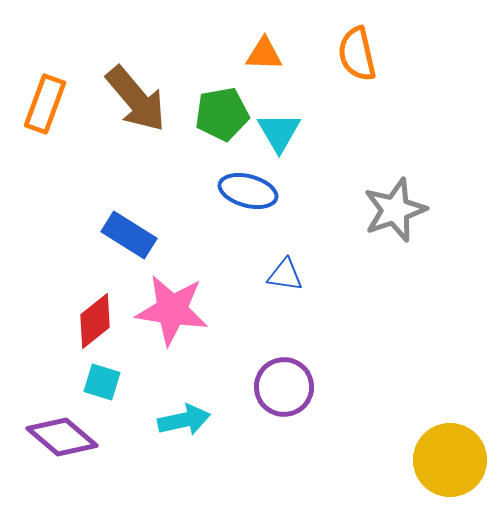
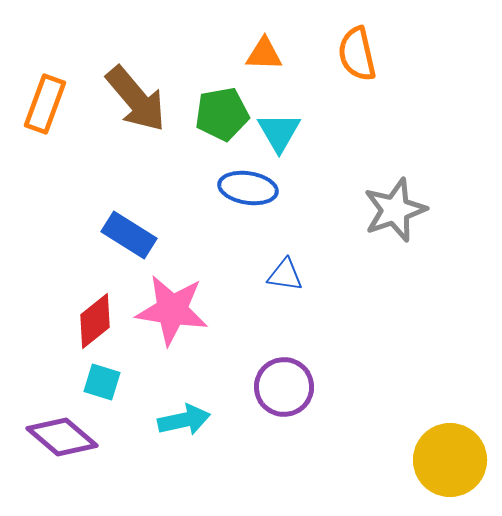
blue ellipse: moved 3 px up; rotated 6 degrees counterclockwise
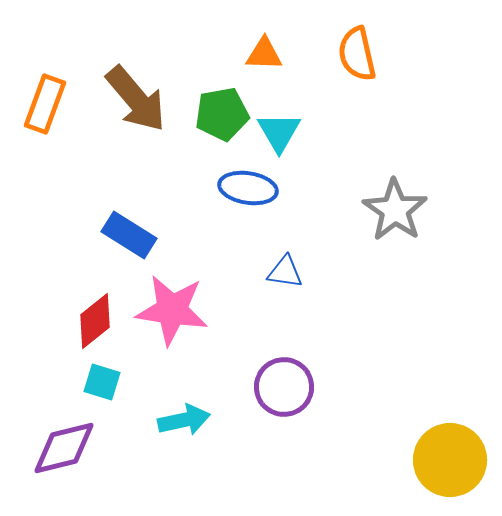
gray star: rotated 18 degrees counterclockwise
blue triangle: moved 3 px up
purple diamond: moved 2 px right, 11 px down; rotated 54 degrees counterclockwise
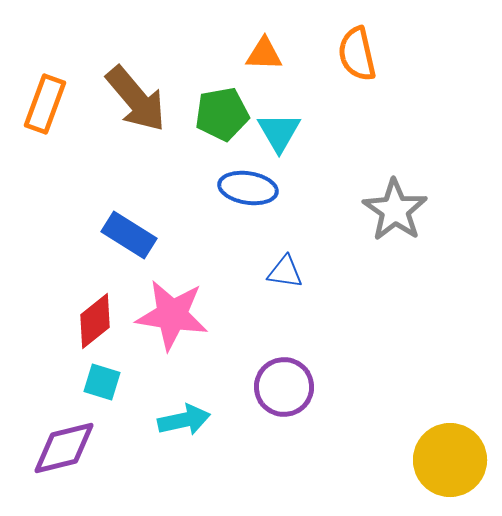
pink star: moved 5 px down
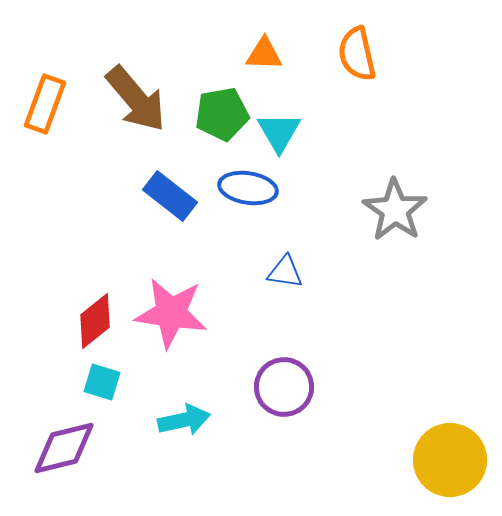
blue rectangle: moved 41 px right, 39 px up; rotated 6 degrees clockwise
pink star: moved 1 px left, 2 px up
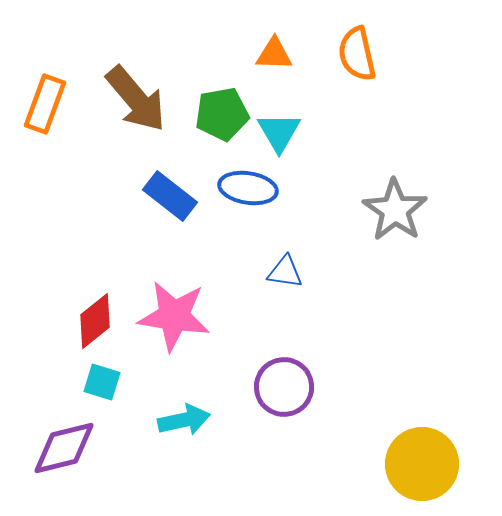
orange triangle: moved 10 px right
pink star: moved 3 px right, 3 px down
yellow circle: moved 28 px left, 4 px down
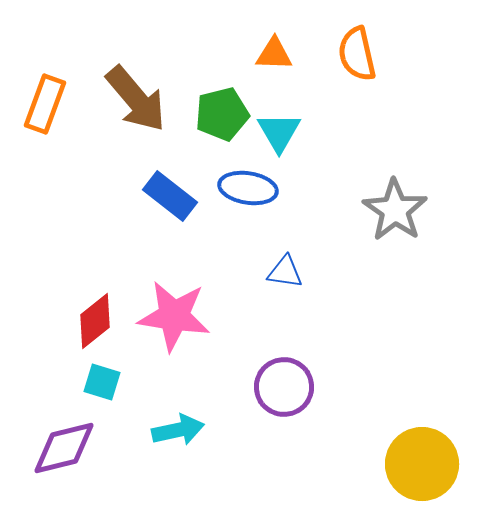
green pentagon: rotated 4 degrees counterclockwise
cyan arrow: moved 6 px left, 10 px down
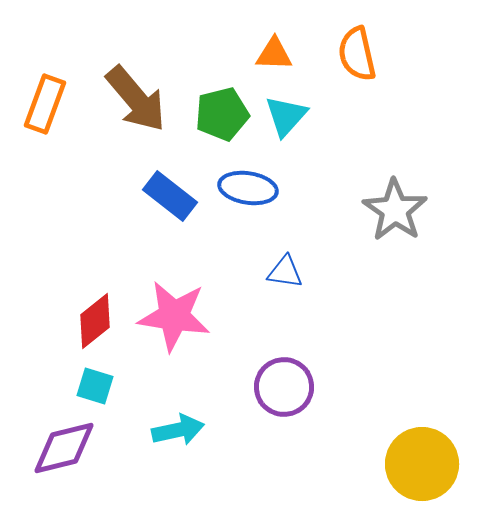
cyan triangle: moved 7 px right, 16 px up; rotated 12 degrees clockwise
cyan square: moved 7 px left, 4 px down
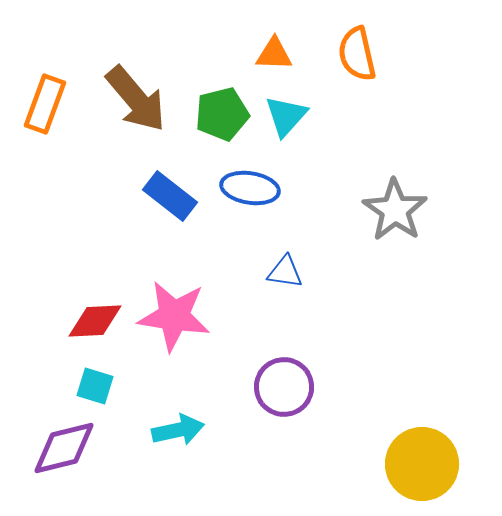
blue ellipse: moved 2 px right
red diamond: rotated 36 degrees clockwise
